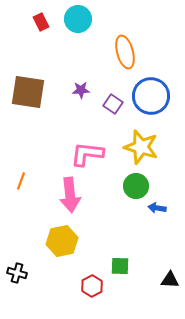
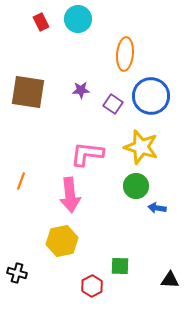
orange ellipse: moved 2 px down; rotated 20 degrees clockwise
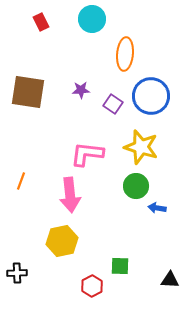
cyan circle: moved 14 px right
black cross: rotated 18 degrees counterclockwise
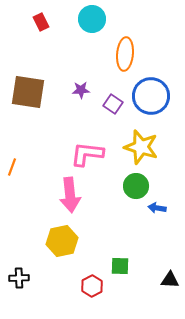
orange line: moved 9 px left, 14 px up
black cross: moved 2 px right, 5 px down
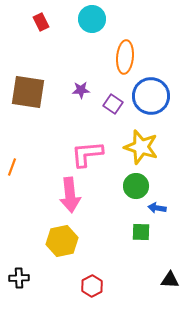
orange ellipse: moved 3 px down
pink L-shape: rotated 12 degrees counterclockwise
green square: moved 21 px right, 34 px up
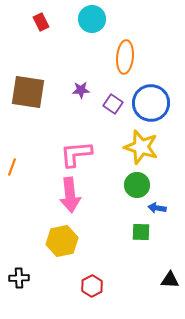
blue circle: moved 7 px down
pink L-shape: moved 11 px left
green circle: moved 1 px right, 1 px up
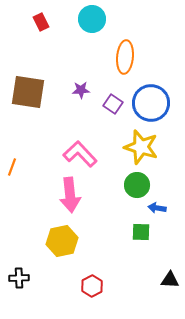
pink L-shape: moved 4 px right; rotated 52 degrees clockwise
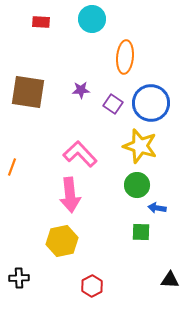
red rectangle: rotated 60 degrees counterclockwise
yellow star: moved 1 px left, 1 px up
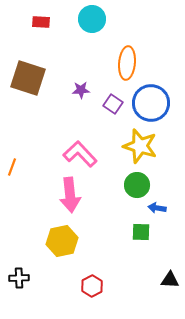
orange ellipse: moved 2 px right, 6 px down
brown square: moved 14 px up; rotated 9 degrees clockwise
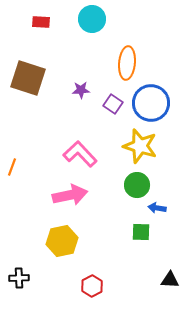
pink arrow: rotated 96 degrees counterclockwise
